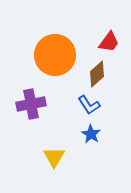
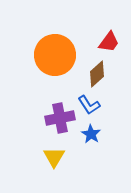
purple cross: moved 29 px right, 14 px down
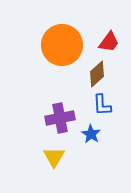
orange circle: moved 7 px right, 10 px up
blue L-shape: moved 13 px right; rotated 30 degrees clockwise
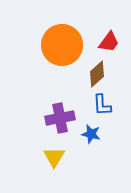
blue star: rotated 18 degrees counterclockwise
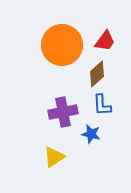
red trapezoid: moved 4 px left, 1 px up
purple cross: moved 3 px right, 6 px up
yellow triangle: rotated 25 degrees clockwise
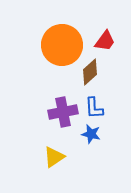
brown diamond: moved 7 px left, 2 px up
blue L-shape: moved 8 px left, 3 px down
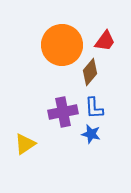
brown diamond: rotated 8 degrees counterclockwise
yellow triangle: moved 29 px left, 13 px up
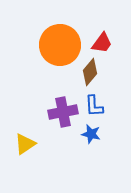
red trapezoid: moved 3 px left, 2 px down
orange circle: moved 2 px left
blue L-shape: moved 2 px up
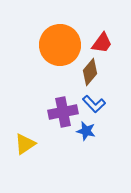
blue L-shape: moved 2 px up; rotated 40 degrees counterclockwise
blue star: moved 5 px left, 3 px up
